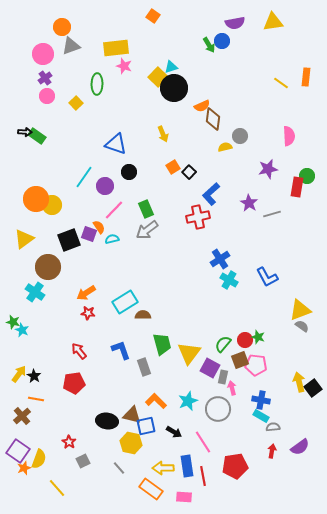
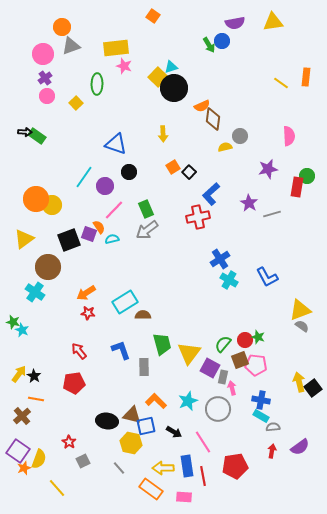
yellow arrow at (163, 134): rotated 21 degrees clockwise
gray rectangle at (144, 367): rotated 18 degrees clockwise
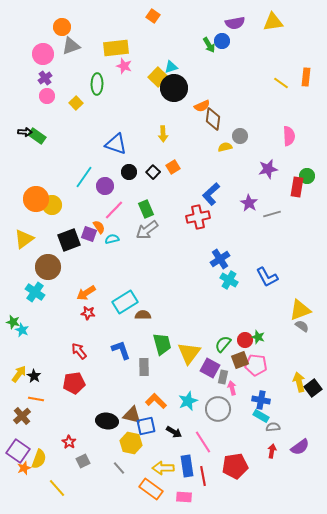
black square at (189, 172): moved 36 px left
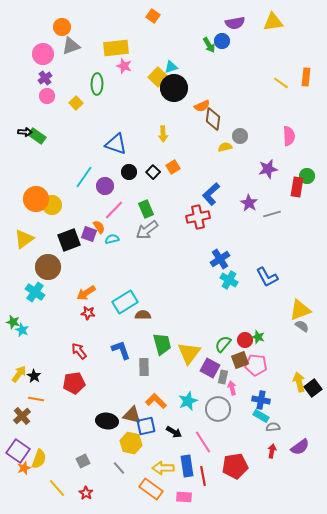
red star at (69, 442): moved 17 px right, 51 px down
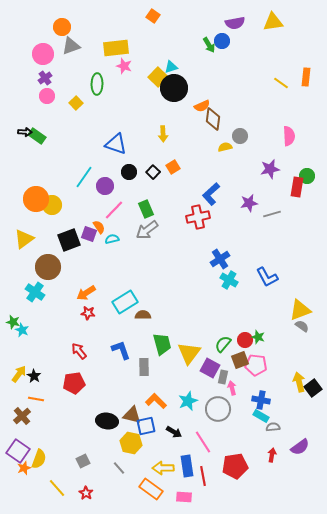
purple star at (268, 169): moved 2 px right
purple star at (249, 203): rotated 30 degrees clockwise
red arrow at (272, 451): moved 4 px down
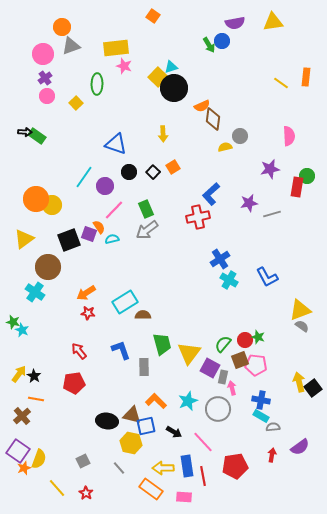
pink line at (203, 442): rotated 10 degrees counterclockwise
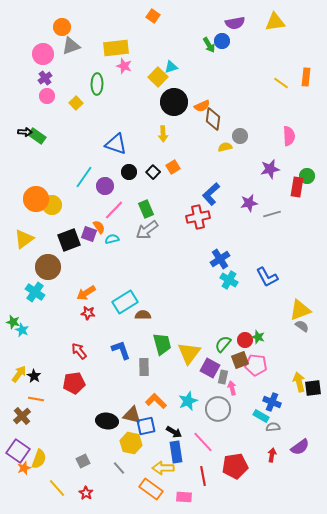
yellow triangle at (273, 22): moved 2 px right
black circle at (174, 88): moved 14 px down
black square at (313, 388): rotated 30 degrees clockwise
blue cross at (261, 400): moved 11 px right, 2 px down; rotated 12 degrees clockwise
blue rectangle at (187, 466): moved 11 px left, 14 px up
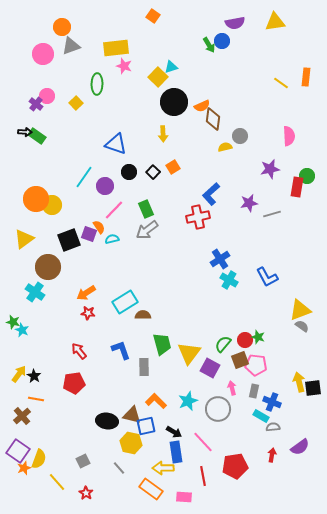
purple cross at (45, 78): moved 9 px left, 26 px down; rotated 16 degrees counterclockwise
gray rectangle at (223, 377): moved 31 px right, 14 px down
yellow line at (57, 488): moved 6 px up
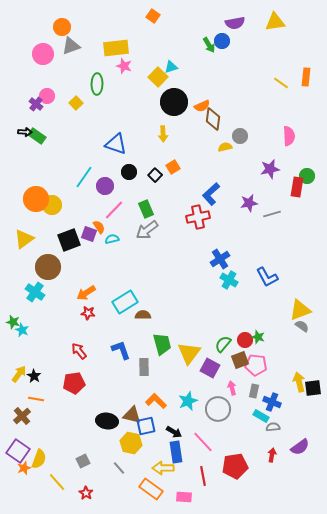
black square at (153, 172): moved 2 px right, 3 px down
